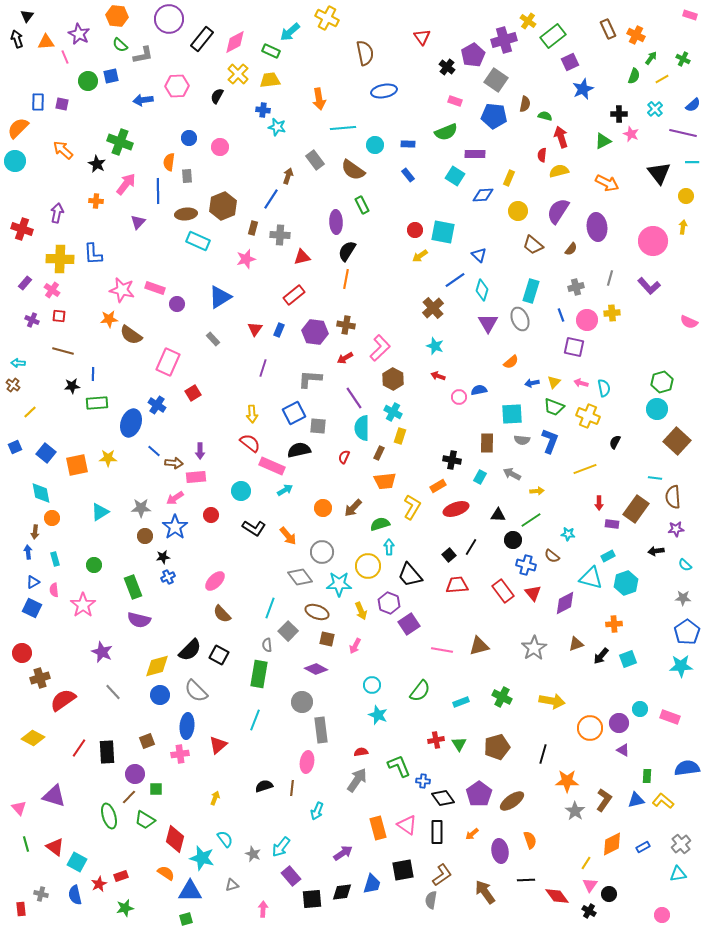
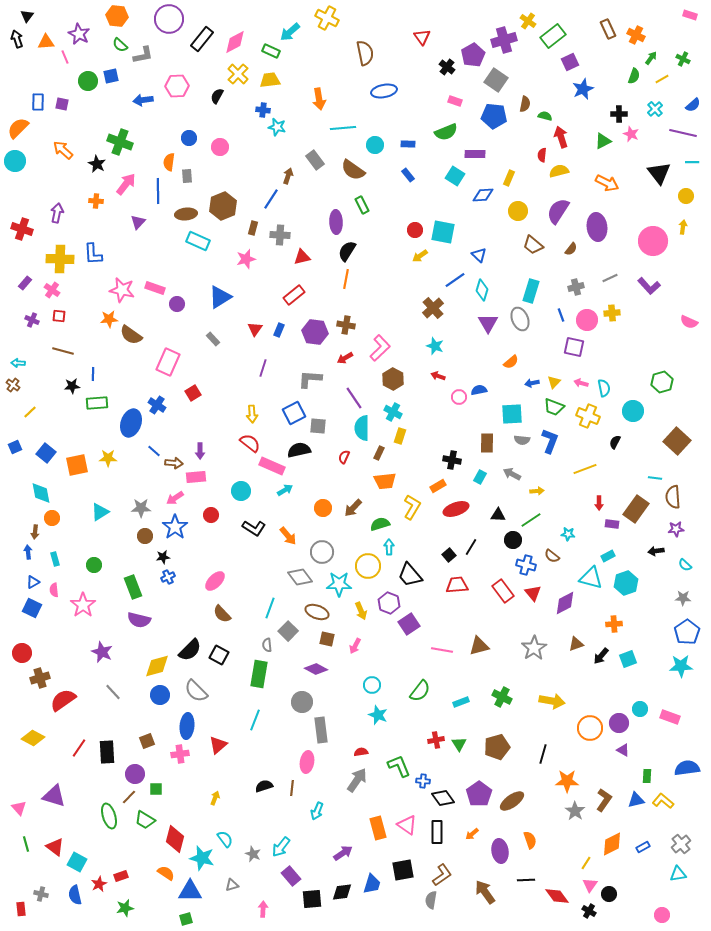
gray line at (610, 278): rotated 49 degrees clockwise
cyan circle at (657, 409): moved 24 px left, 2 px down
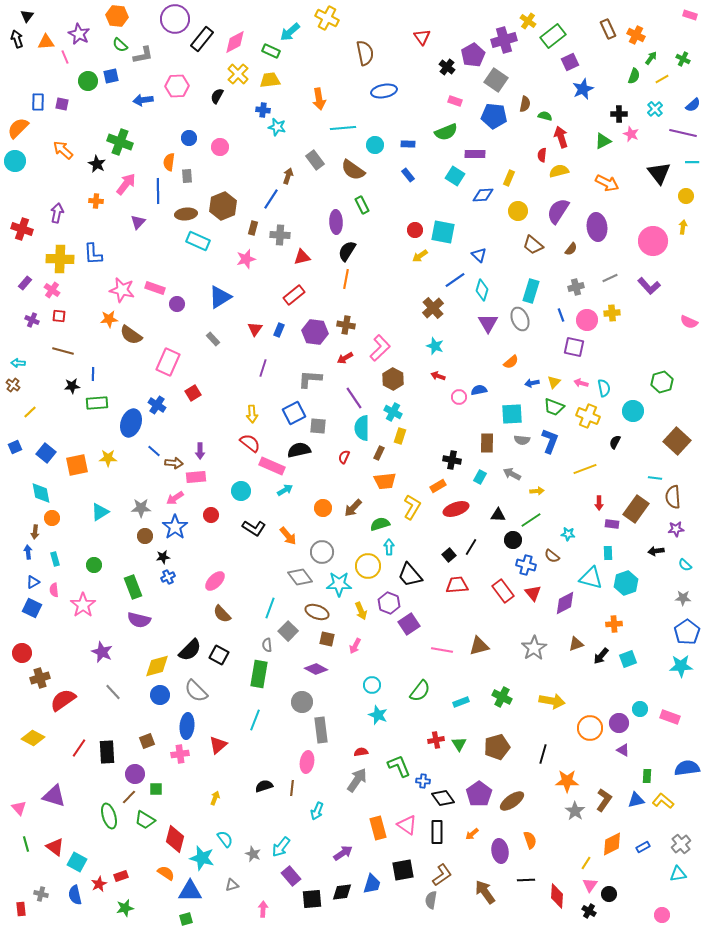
purple circle at (169, 19): moved 6 px right
cyan rectangle at (608, 556): moved 3 px up; rotated 64 degrees counterclockwise
red diamond at (557, 896): rotated 40 degrees clockwise
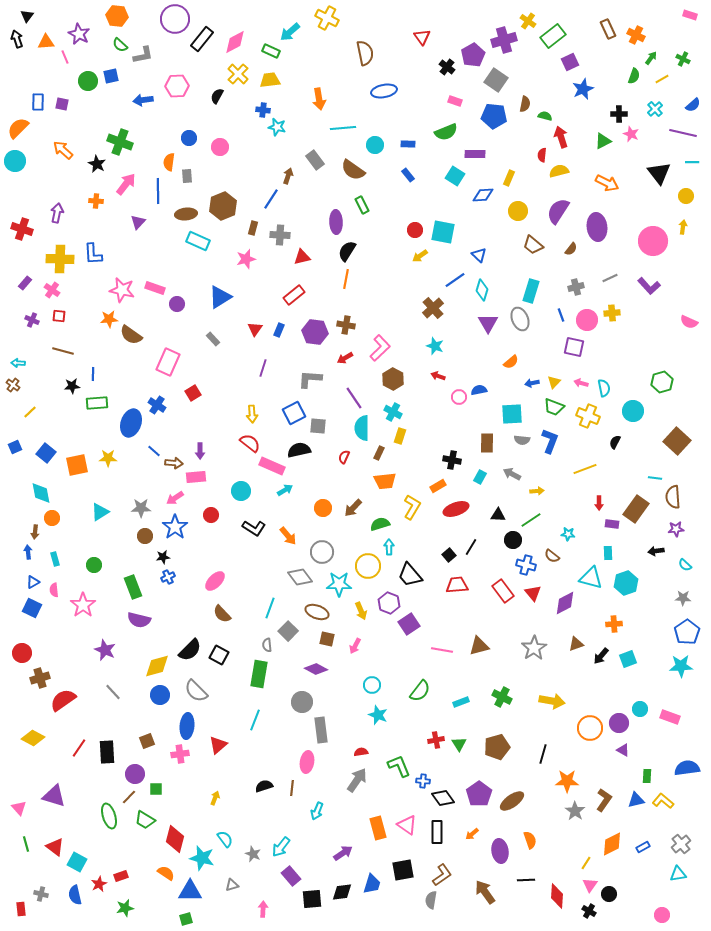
purple star at (102, 652): moved 3 px right, 2 px up
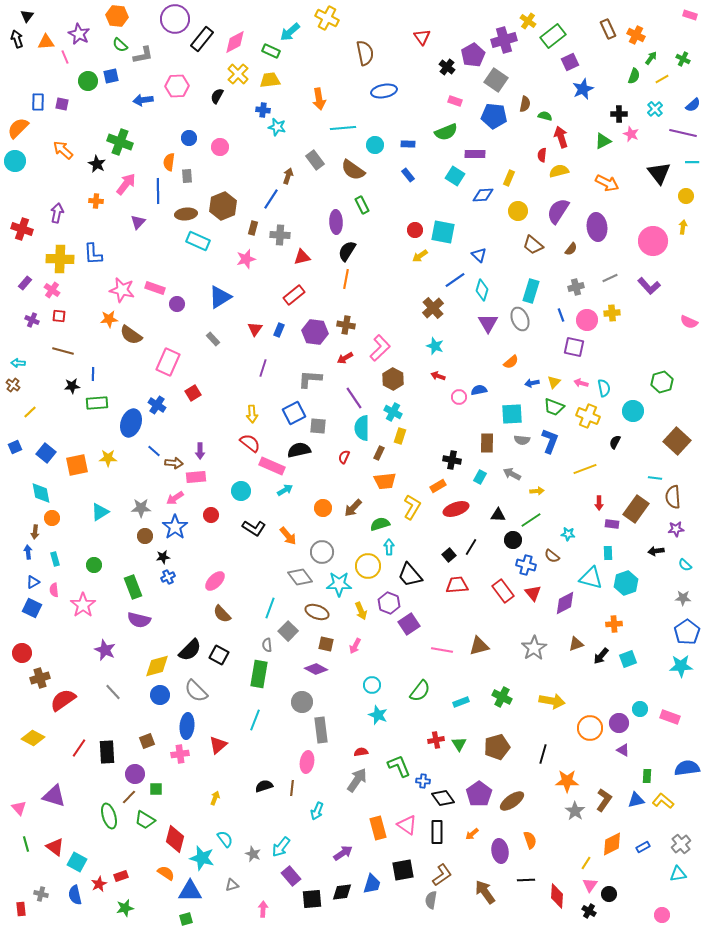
brown square at (327, 639): moved 1 px left, 5 px down
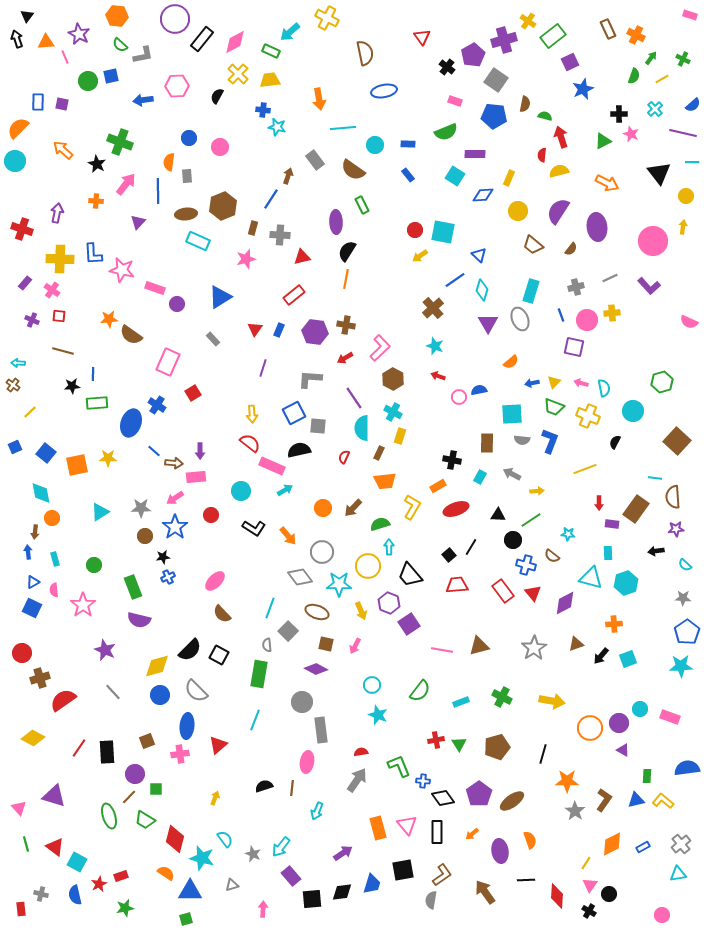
pink star at (122, 290): moved 20 px up
pink triangle at (407, 825): rotated 15 degrees clockwise
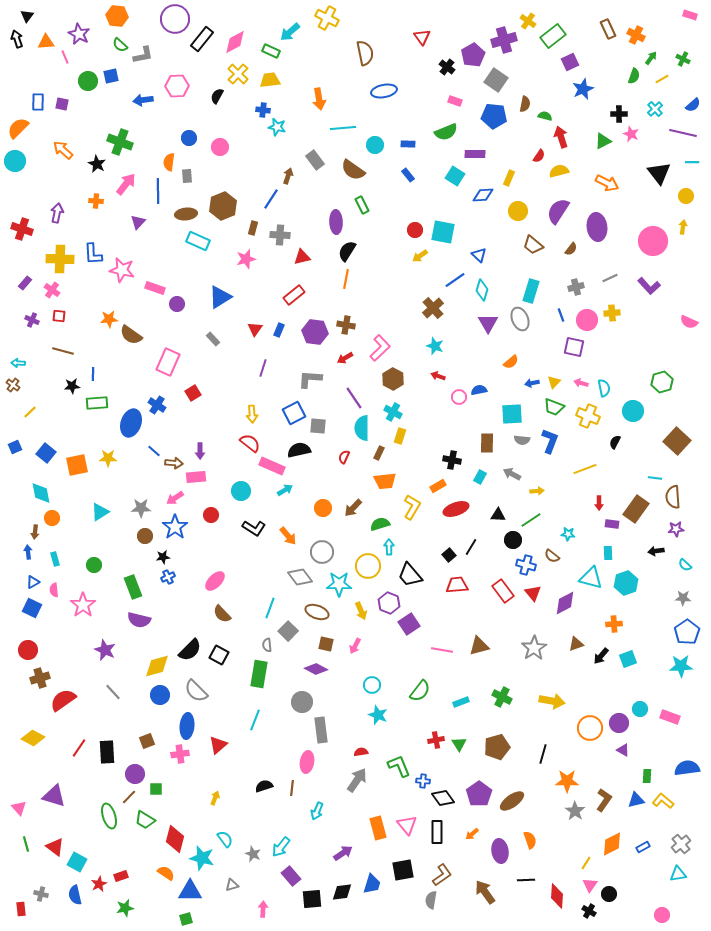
red semicircle at (542, 155): moved 3 px left, 1 px down; rotated 152 degrees counterclockwise
red circle at (22, 653): moved 6 px right, 3 px up
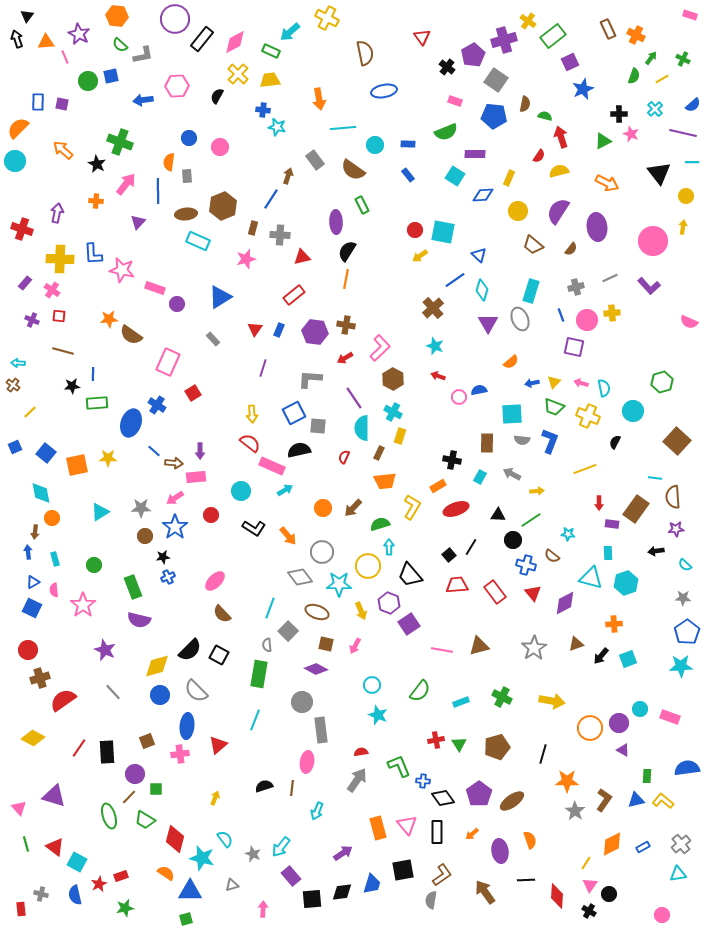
red rectangle at (503, 591): moved 8 px left, 1 px down
